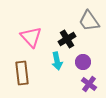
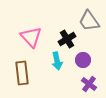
purple circle: moved 2 px up
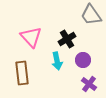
gray trapezoid: moved 2 px right, 6 px up
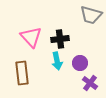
gray trapezoid: rotated 40 degrees counterclockwise
black cross: moved 7 px left; rotated 24 degrees clockwise
purple circle: moved 3 px left, 3 px down
purple cross: moved 1 px right, 1 px up
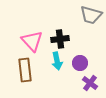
pink triangle: moved 1 px right, 4 px down
brown rectangle: moved 3 px right, 3 px up
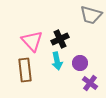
black cross: rotated 18 degrees counterclockwise
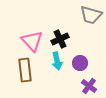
purple cross: moved 1 px left, 3 px down
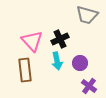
gray trapezoid: moved 4 px left
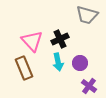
cyan arrow: moved 1 px right, 1 px down
brown rectangle: moved 1 px left, 2 px up; rotated 15 degrees counterclockwise
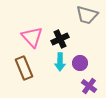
pink triangle: moved 4 px up
cyan arrow: moved 2 px right; rotated 12 degrees clockwise
